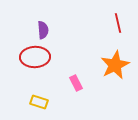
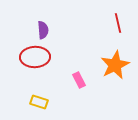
pink rectangle: moved 3 px right, 3 px up
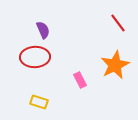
red line: rotated 24 degrees counterclockwise
purple semicircle: rotated 18 degrees counterclockwise
pink rectangle: moved 1 px right
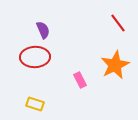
yellow rectangle: moved 4 px left, 2 px down
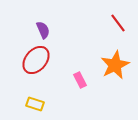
red ellipse: moved 1 px right, 3 px down; rotated 48 degrees counterclockwise
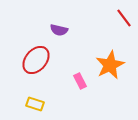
red line: moved 6 px right, 5 px up
purple semicircle: moved 16 px right; rotated 126 degrees clockwise
orange star: moved 5 px left
pink rectangle: moved 1 px down
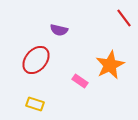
pink rectangle: rotated 28 degrees counterclockwise
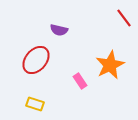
pink rectangle: rotated 21 degrees clockwise
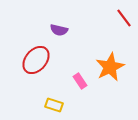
orange star: moved 2 px down
yellow rectangle: moved 19 px right, 1 px down
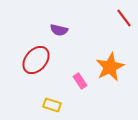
yellow rectangle: moved 2 px left
